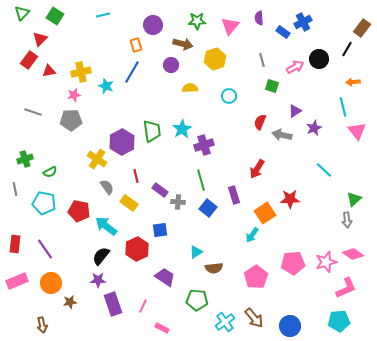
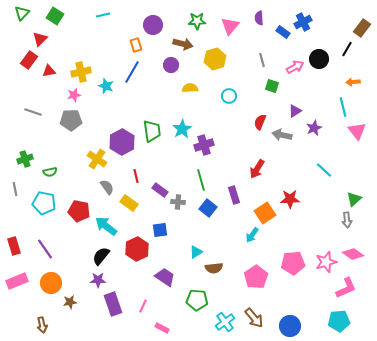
green semicircle at (50, 172): rotated 16 degrees clockwise
red rectangle at (15, 244): moved 1 px left, 2 px down; rotated 24 degrees counterclockwise
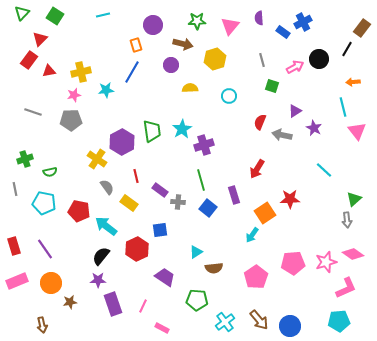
cyan star at (106, 86): moved 4 px down; rotated 28 degrees counterclockwise
purple star at (314, 128): rotated 21 degrees counterclockwise
brown arrow at (254, 318): moved 5 px right, 2 px down
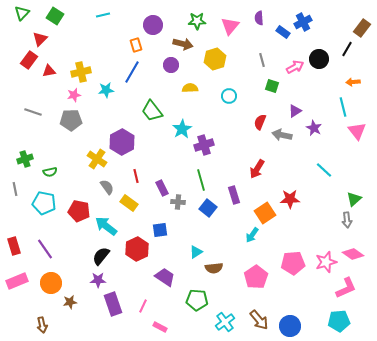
green trapezoid at (152, 131): moved 20 px up; rotated 150 degrees clockwise
purple rectangle at (160, 190): moved 2 px right, 2 px up; rotated 28 degrees clockwise
pink rectangle at (162, 328): moved 2 px left, 1 px up
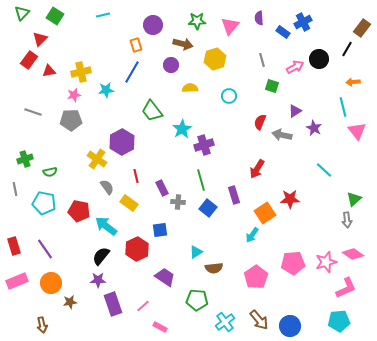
pink line at (143, 306): rotated 24 degrees clockwise
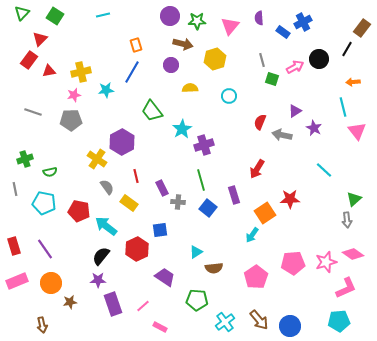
purple circle at (153, 25): moved 17 px right, 9 px up
green square at (272, 86): moved 7 px up
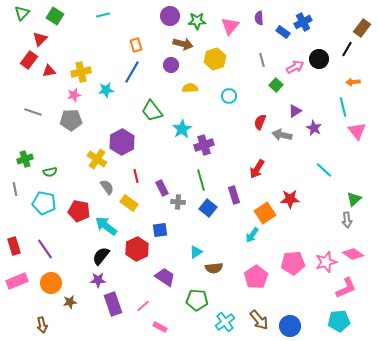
green square at (272, 79): moved 4 px right, 6 px down; rotated 24 degrees clockwise
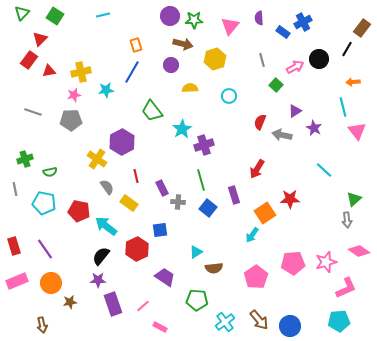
green star at (197, 21): moved 3 px left, 1 px up
pink diamond at (353, 254): moved 6 px right, 3 px up
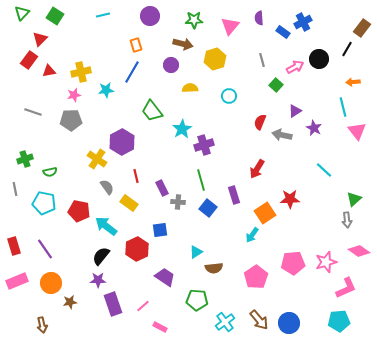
purple circle at (170, 16): moved 20 px left
blue circle at (290, 326): moved 1 px left, 3 px up
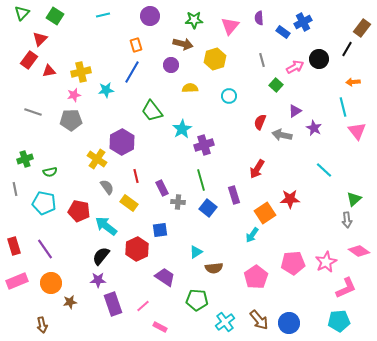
pink star at (326, 262): rotated 10 degrees counterclockwise
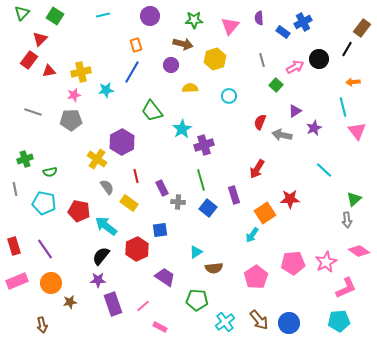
purple star at (314, 128): rotated 21 degrees clockwise
